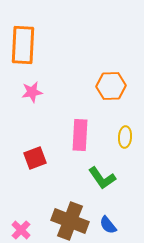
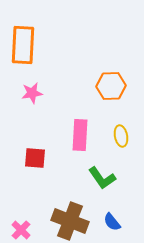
pink star: moved 1 px down
yellow ellipse: moved 4 px left, 1 px up; rotated 15 degrees counterclockwise
red square: rotated 25 degrees clockwise
blue semicircle: moved 4 px right, 3 px up
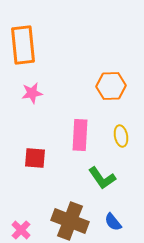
orange rectangle: rotated 9 degrees counterclockwise
blue semicircle: moved 1 px right
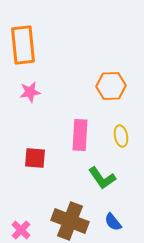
pink star: moved 2 px left, 1 px up
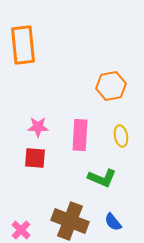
orange hexagon: rotated 8 degrees counterclockwise
pink star: moved 8 px right, 35 px down; rotated 10 degrees clockwise
green L-shape: rotated 32 degrees counterclockwise
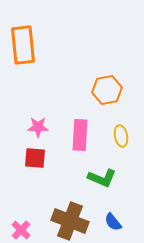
orange hexagon: moved 4 px left, 4 px down
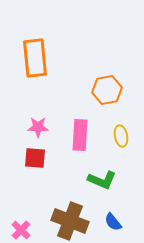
orange rectangle: moved 12 px right, 13 px down
green L-shape: moved 2 px down
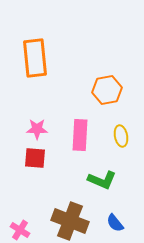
pink star: moved 1 px left, 2 px down
blue semicircle: moved 2 px right, 1 px down
pink cross: moved 1 px left; rotated 12 degrees counterclockwise
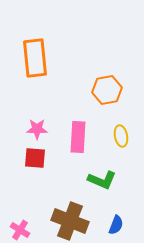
pink rectangle: moved 2 px left, 2 px down
blue semicircle: moved 1 px right, 2 px down; rotated 120 degrees counterclockwise
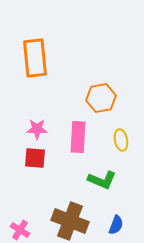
orange hexagon: moved 6 px left, 8 px down
yellow ellipse: moved 4 px down
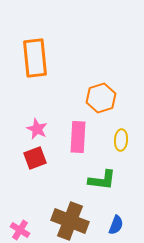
orange hexagon: rotated 8 degrees counterclockwise
pink star: rotated 25 degrees clockwise
yellow ellipse: rotated 15 degrees clockwise
red square: rotated 25 degrees counterclockwise
green L-shape: rotated 16 degrees counterclockwise
